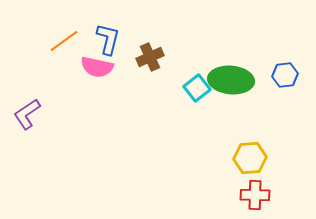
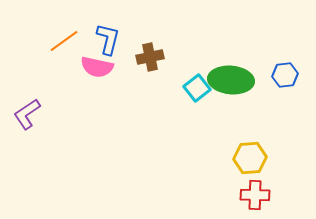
brown cross: rotated 12 degrees clockwise
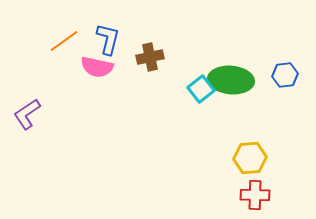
cyan square: moved 4 px right, 1 px down
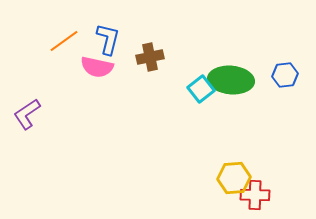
yellow hexagon: moved 16 px left, 20 px down
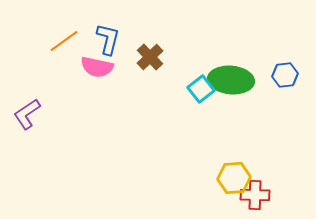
brown cross: rotated 32 degrees counterclockwise
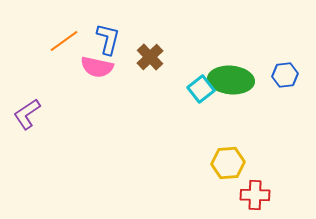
yellow hexagon: moved 6 px left, 15 px up
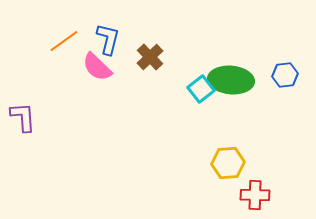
pink semicircle: rotated 32 degrees clockwise
purple L-shape: moved 4 px left, 3 px down; rotated 120 degrees clockwise
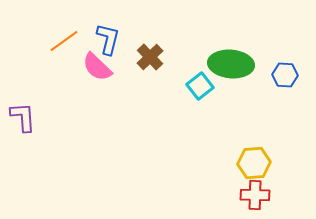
blue hexagon: rotated 10 degrees clockwise
green ellipse: moved 16 px up
cyan square: moved 1 px left, 3 px up
yellow hexagon: moved 26 px right
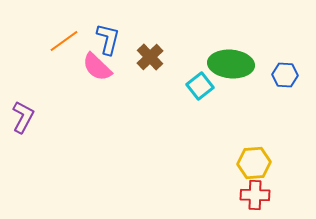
purple L-shape: rotated 32 degrees clockwise
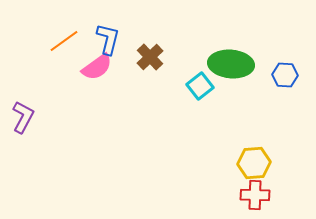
pink semicircle: rotated 80 degrees counterclockwise
